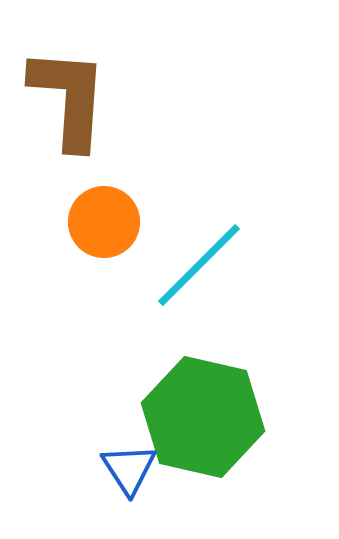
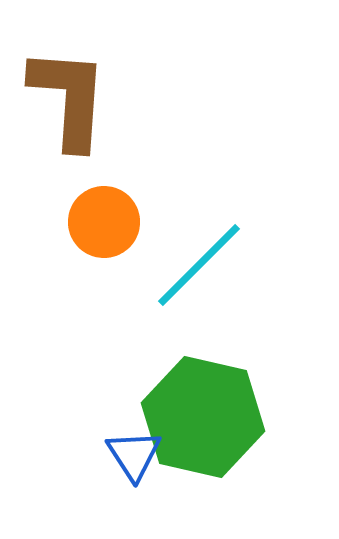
blue triangle: moved 5 px right, 14 px up
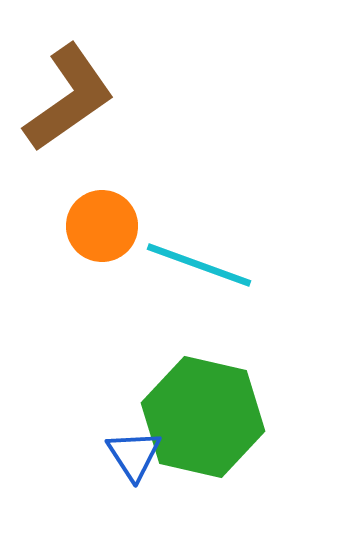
brown L-shape: rotated 51 degrees clockwise
orange circle: moved 2 px left, 4 px down
cyan line: rotated 65 degrees clockwise
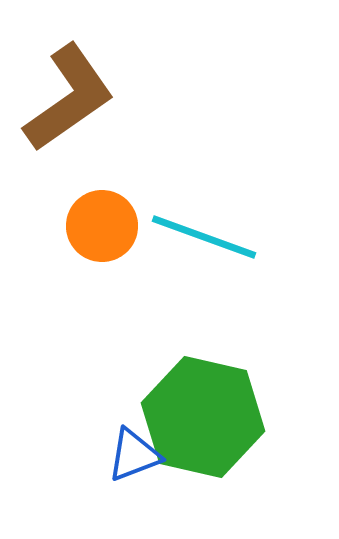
cyan line: moved 5 px right, 28 px up
blue triangle: rotated 42 degrees clockwise
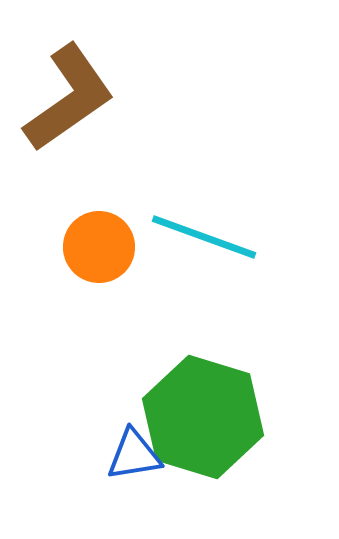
orange circle: moved 3 px left, 21 px down
green hexagon: rotated 4 degrees clockwise
blue triangle: rotated 12 degrees clockwise
